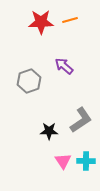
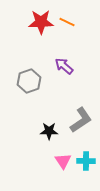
orange line: moved 3 px left, 2 px down; rotated 42 degrees clockwise
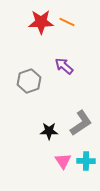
gray L-shape: moved 3 px down
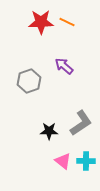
pink triangle: rotated 18 degrees counterclockwise
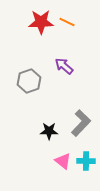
gray L-shape: rotated 12 degrees counterclockwise
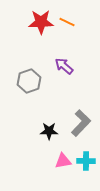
pink triangle: rotated 48 degrees counterclockwise
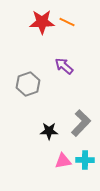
red star: moved 1 px right
gray hexagon: moved 1 px left, 3 px down
cyan cross: moved 1 px left, 1 px up
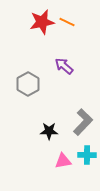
red star: rotated 10 degrees counterclockwise
gray hexagon: rotated 10 degrees counterclockwise
gray L-shape: moved 2 px right, 1 px up
cyan cross: moved 2 px right, 5 px up
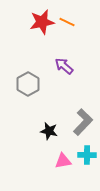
black star: rotated 12 degrees clockwise
